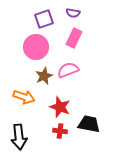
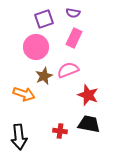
orange arrow: moved 3 px up
red star: moved 28 px right, 12 px up
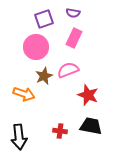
black trapezoid: moved 2 px right, 2 px down
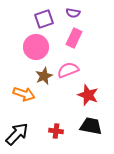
red cross: moved 4 px left
black arrow: moved 2 px left, 3 px up; rotated 130 degrees counterclockwise
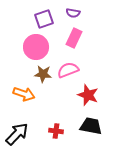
brown star: moved 1 px left, 2 px up; rotated 30 degrees clockwise
